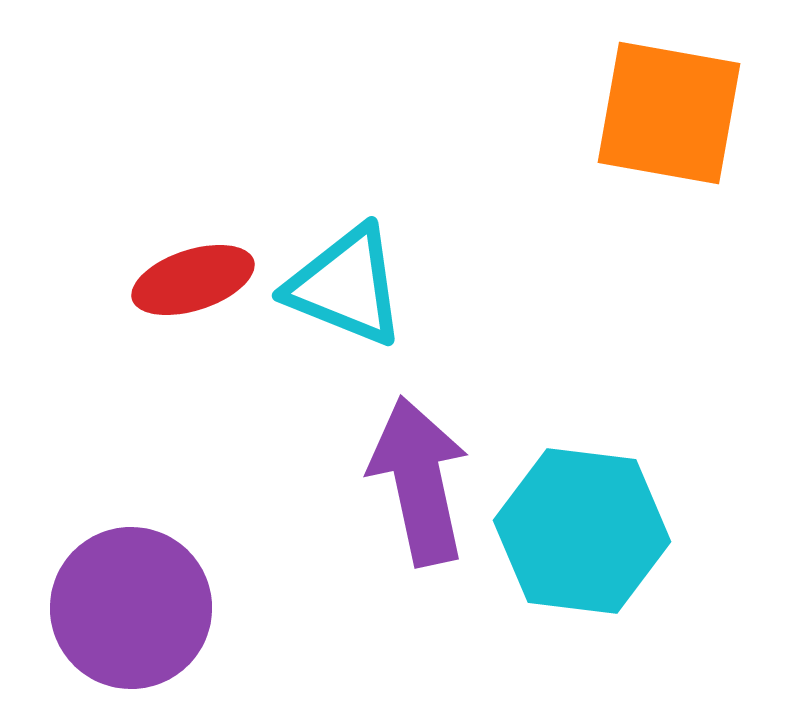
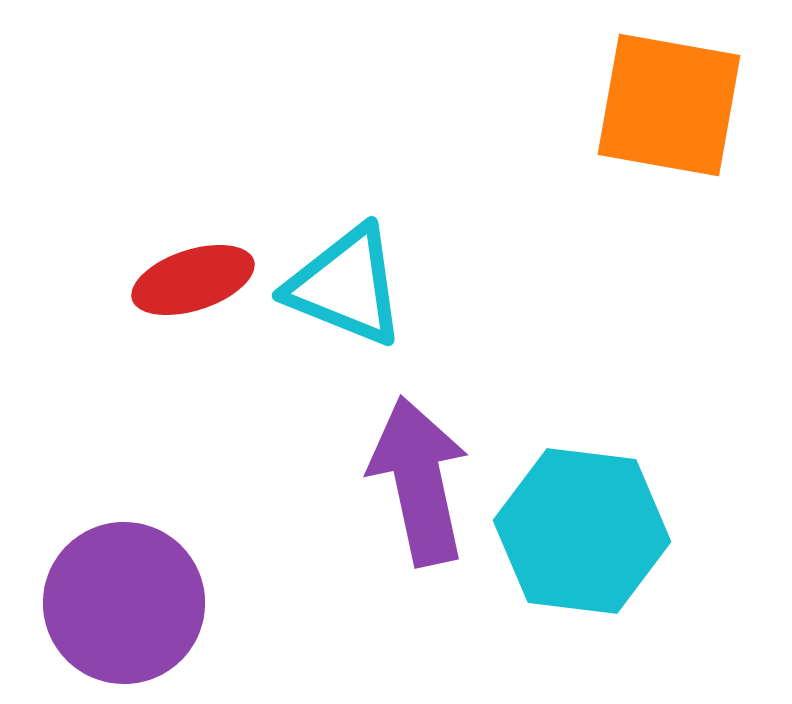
orange square: moved 8 px up
purple circle: moved 7 px left, 5 px up
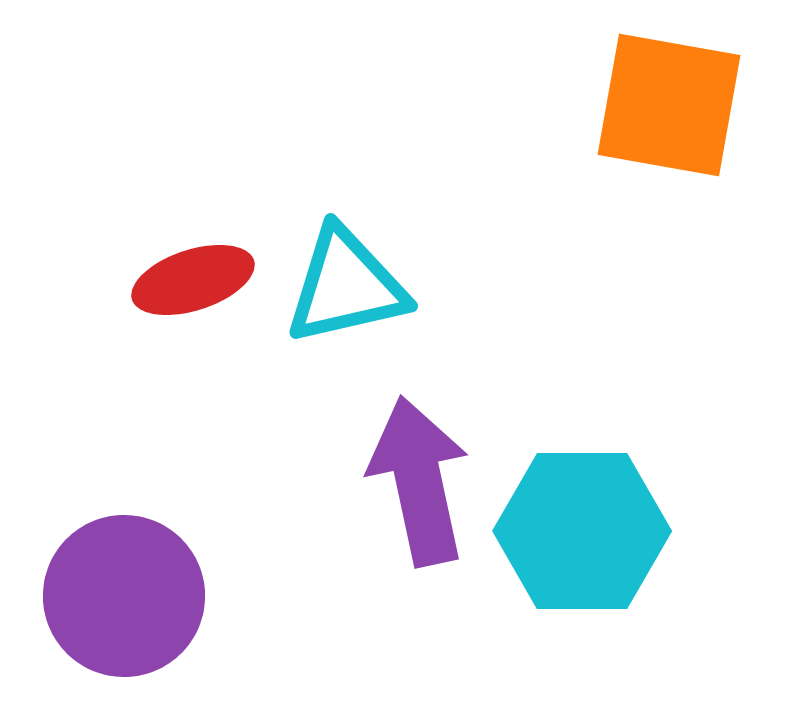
cyan triangle: rotated 35 degrees counterclockwise
cyan hexagon: rotated 7 degrees counterclockwise
purple circle: moved 7 px up
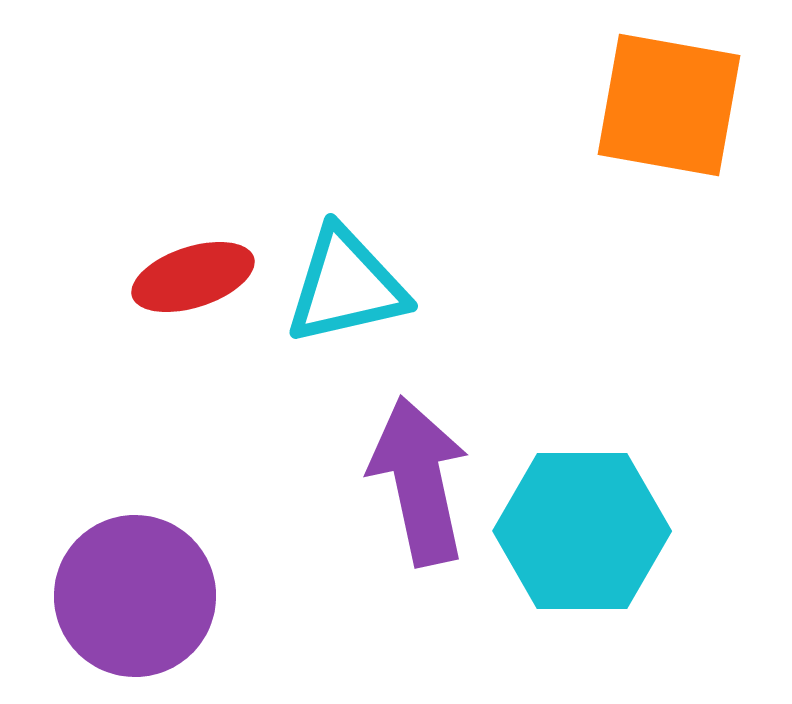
red ellipse: moved 3 px up
purple circle: moved 11 px right
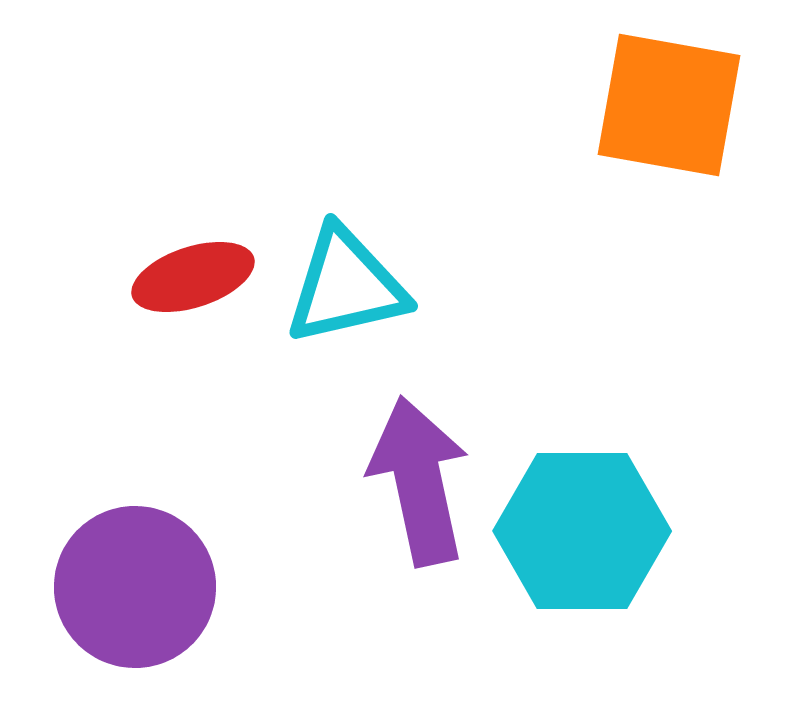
purple circle: moved 9 px up
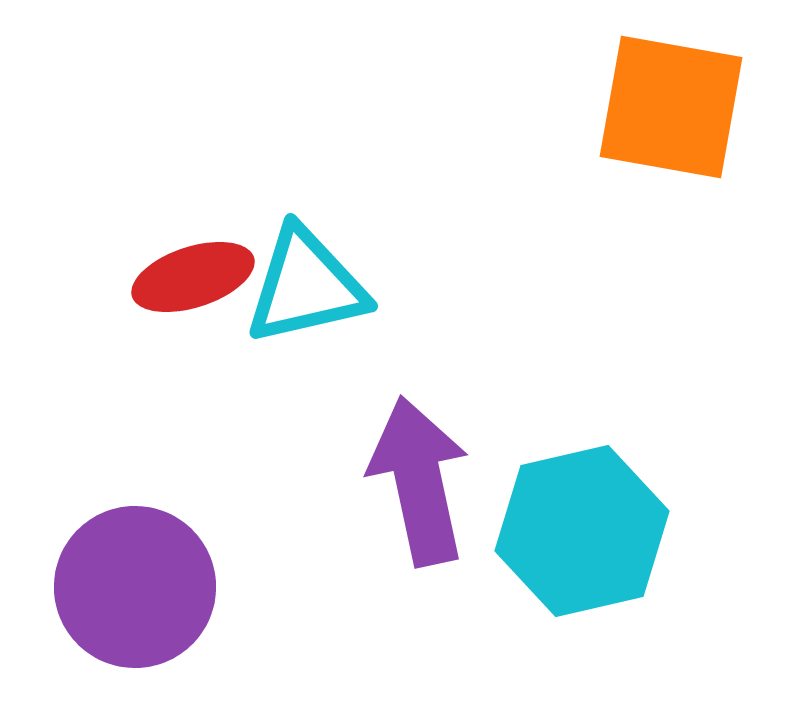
orange square: moved 2 px right, 2 px down
cyan triangle: moved 40 px left
cyan hexagon: rotated 13 degrees counterclockwise
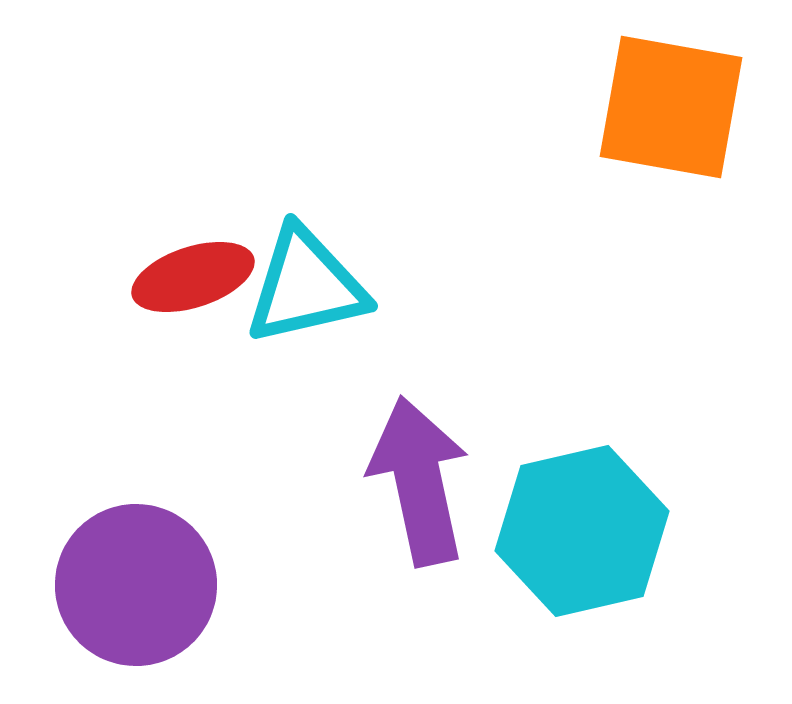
purple circle: moved 1 px right, 2 px up
